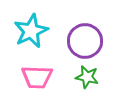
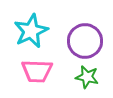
pink trapezoid: moved 6 px up
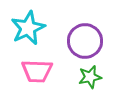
cyan star: moved 3 px left, 3 px up
green star: moved 3 px right; rotated 25 degrees counterclockwise
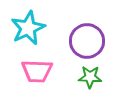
purple circle: moved 2 px right
green star: rotated 15 degrees clockwise
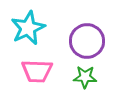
green star: moved 5 px left
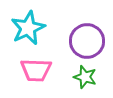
pink trapezoid: moved 1 px left, 1 px up
green star: rotated 15 degrees clockwise
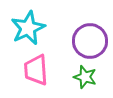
purple circle: moved 3 px right
pink trapezoid: rotated 84 degrees clockwise
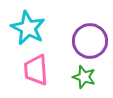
cyan star: rotated 20 degrees counterclockwise
green star: moved 1 px left
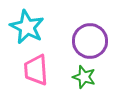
cyan star: moved 1 px left, 1 px up
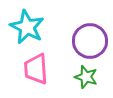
pink trapezoid: moved 1 px up
green star: moved 2 px right
